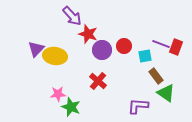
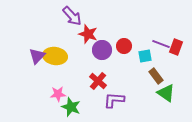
purple triangle: moved 1 px right, 7 px down
purple L-shape: moved 24 px left, 6 px up
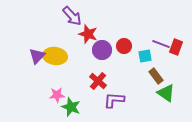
pink star: moved 1 px left, 1 px down
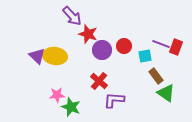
purple triangle: rotated 30 degrees counterclockwise
red cross: moved 1 px right
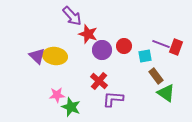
purple L-shape: moved 1 px left, 1 px up
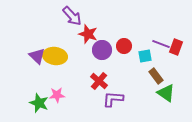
green star: moved 32 px left, 4 px up
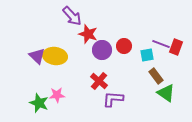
cyan square: moved 2 px right, 1 px up
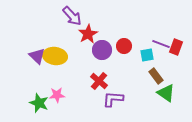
red star: rotated 24 degrees clockwise
